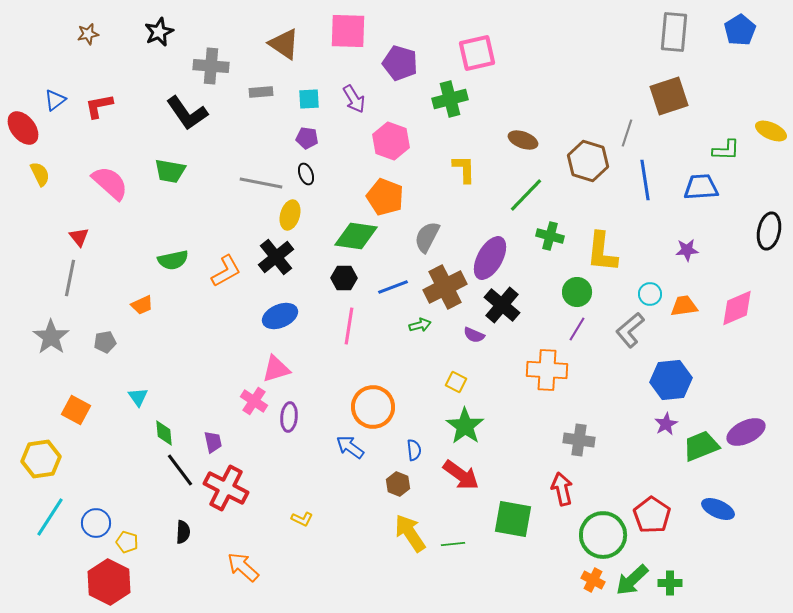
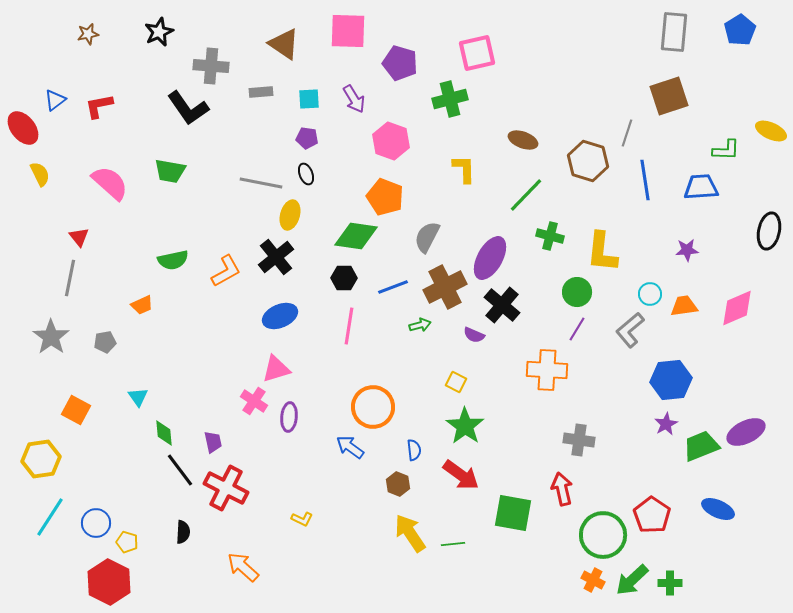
black L-shape at (187, 113): moved 1 px right, 5 px up
green square at (513, 519): moved 6 px up
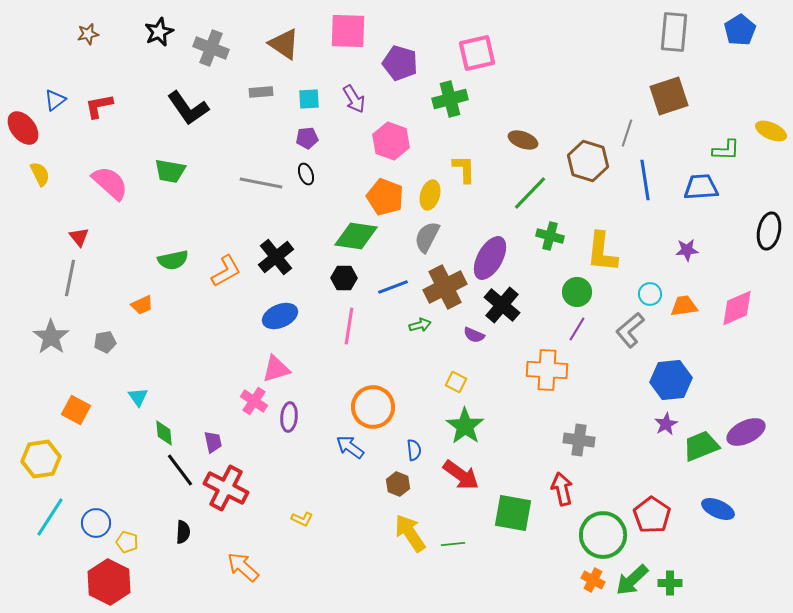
gray cross at (211, 66): moved 18 px up; rotated 16 degrees clockwise
purple pentagon at (307, 138): rotated 15 degrees counterclockwise
green line at (526, 195): moved 4 px right, 2 px up
yellow ellipse at (290, 215): moved 140 px right, 20 px up
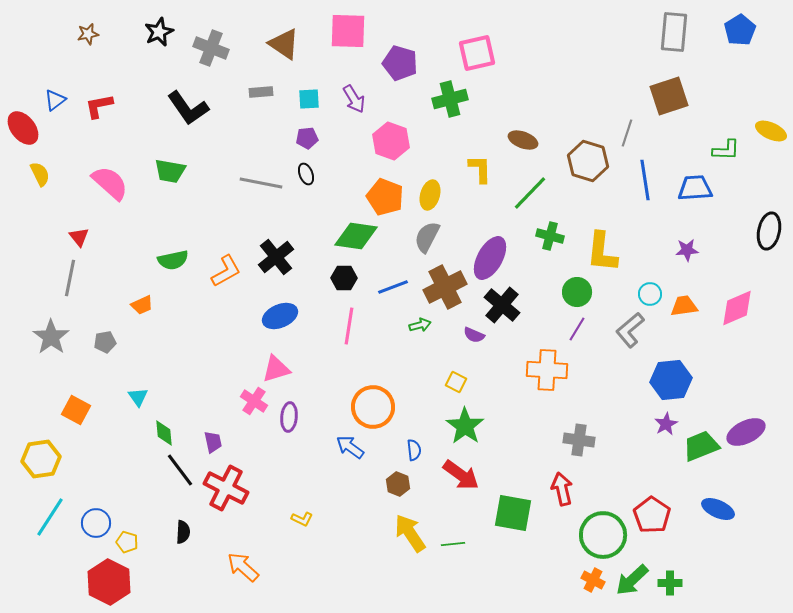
yellow L-shape at (464, 169): moved 16 px right
blue trapezoid at (701, 187): moved 6 px left, 1 px down
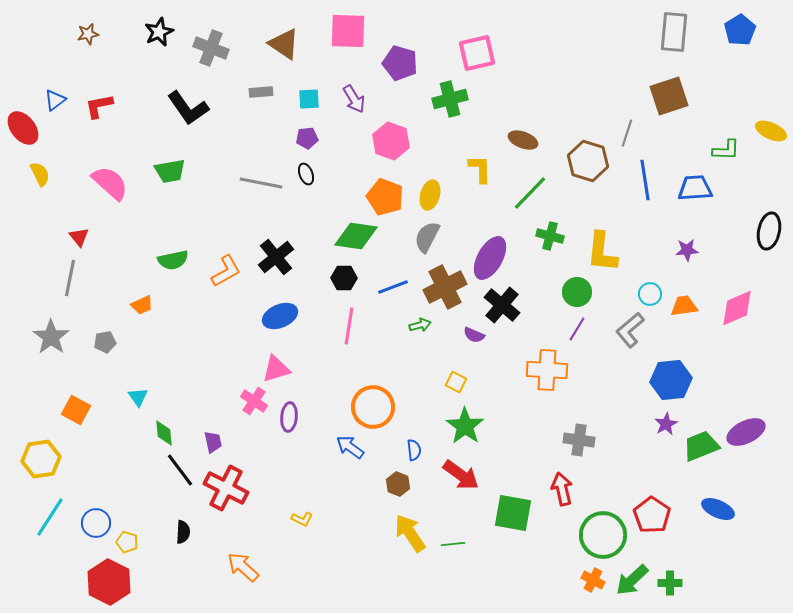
green trapezoid at (170, 171): rotated 20 degrees counterclockwise
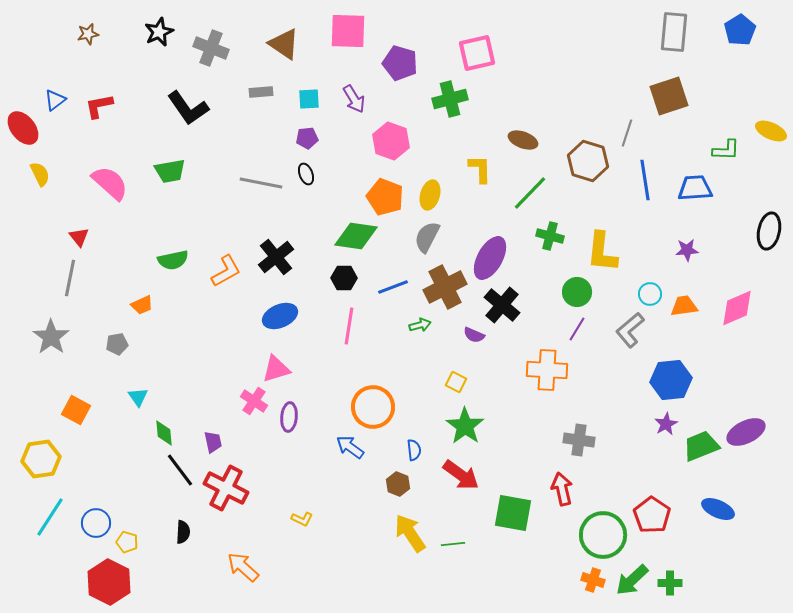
gray pentagon at (105, 342): moved 12 px right, 2 px down
orange cross at (593, 580): rotated 10 degrees counterclockwise
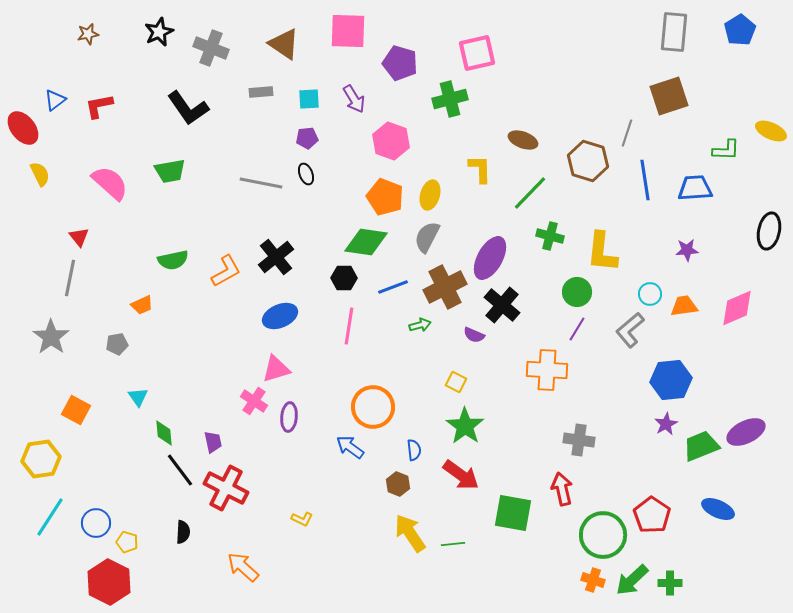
green diamond at (356, 236): moved 10 px right, 6 px down
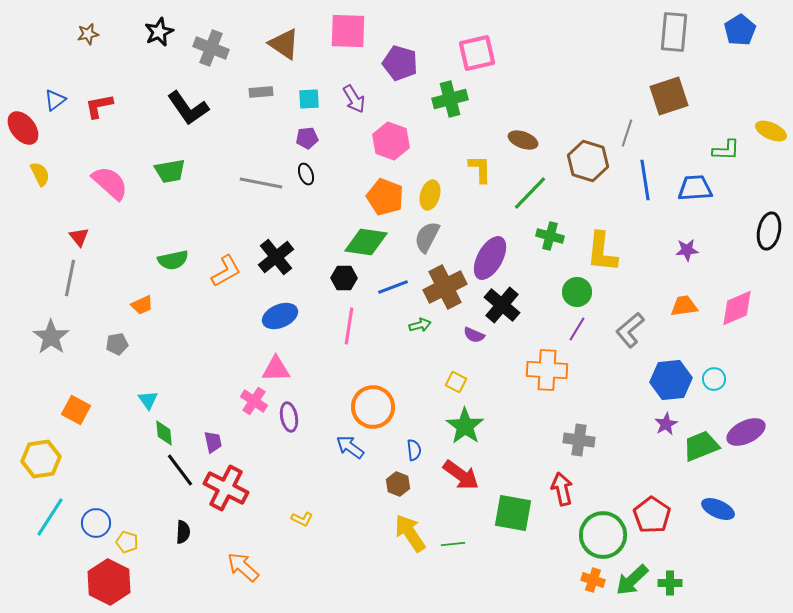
cyan circle at (650, 294): moved 64 px right, 85 px down
pink triangle at (276, 369): rotated 16 degrees clockwise
cyan triangle at (138, 397): moved 10 px right, 3 px down
purple ellipse at (289, 417): rotated 16 degrees counterclockwise
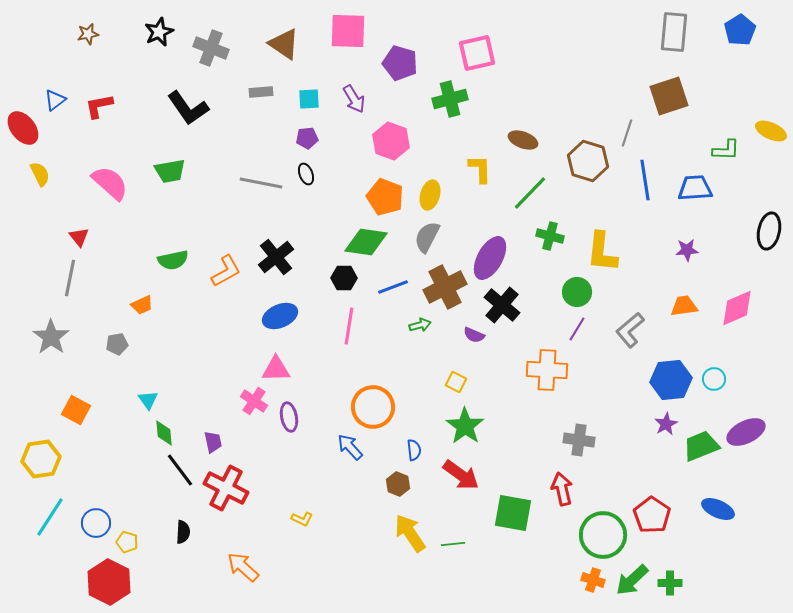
blue arrow at (350, 447): rotated 12 degrees clockwise
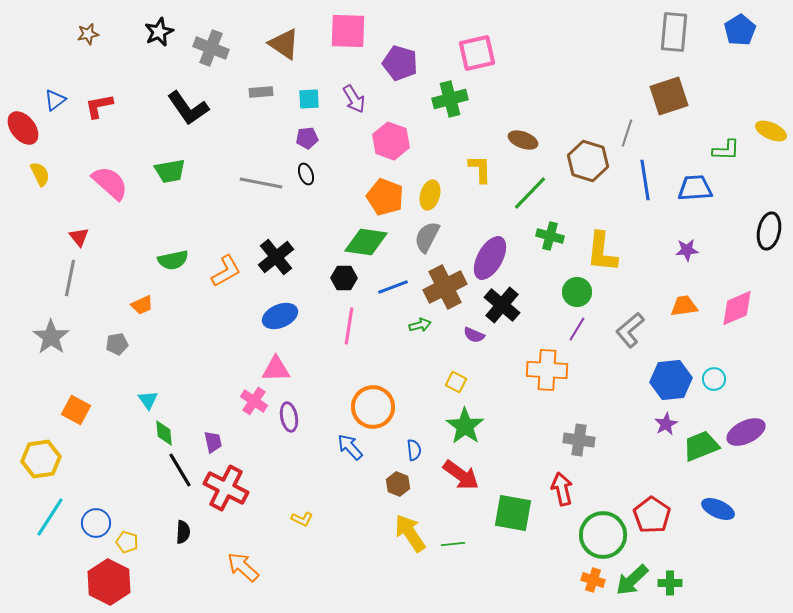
black line at (180, 470): rotated 6 degrees clockwise
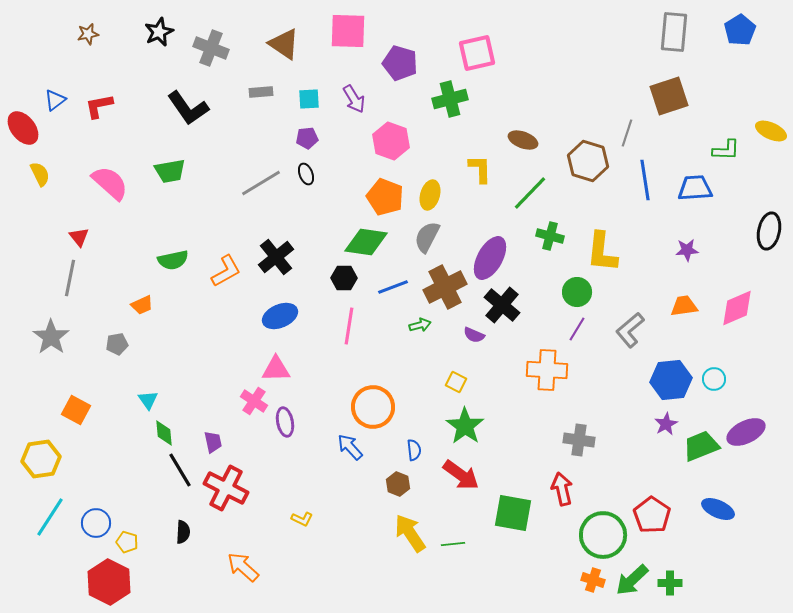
gray line at (261, 183): rotated 42 degrees counterclockwise
purple ellipse at (289, 417): moved 4 px left, 5 px down
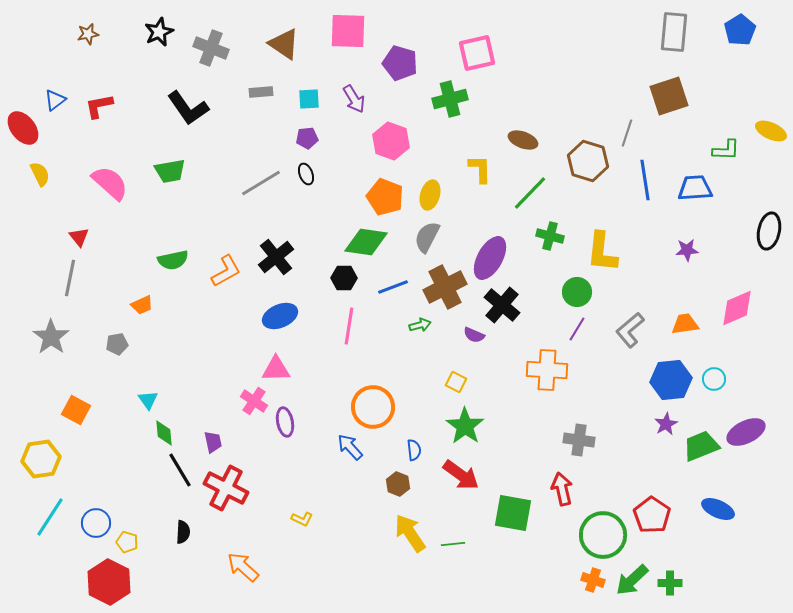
orange trapezoid at (684, 306): moved 1 px right, 18 px down
